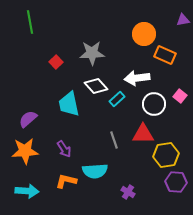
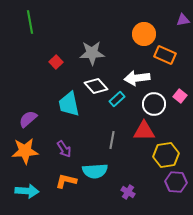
red triangle: moved 1 px right, 3 px up
gray line: moved 2 px left; rotated 30 degrees clockwise
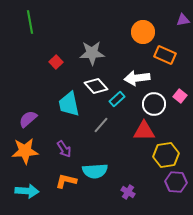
orange circle: moved 1 px left, 2 px up
gray line: moved 11 px left, 15 px up; rotated 30 degrees clockwise
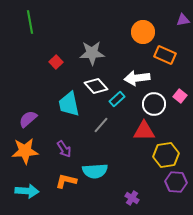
purple cross: moved 4 px right, 6 px down
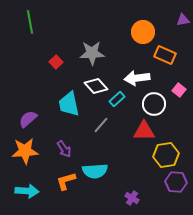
pink square: moved 1 px left, 6 px up
orange L-shape: rotated 30 degrees counterclockwise
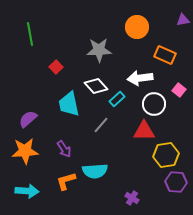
green line: moved 12 px down
orange circle: moved 6 px left, 5 px up
gray star: moved 7 px right, 3 px up
red square: moved 5 px down
white arrow: moved 3 px right
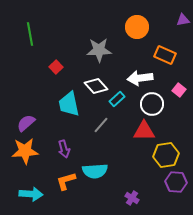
white circle: moved 2 px left
purple semicircle: moved 2 px left, 4 px down
purple arrow: rotated 18 degrees clockwise
cyan arrow: moved 4 px right, 3 px down
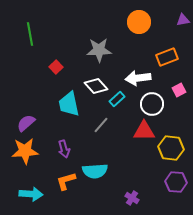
orange circle: moved 2 px right, 5 px up
orange rectangle: moved 2 px right, 2 px down; rotated 45 degrees counterclockwise
white arrow: moved 2 px left
pink square: rotated 24 degrees clockwise
yellow hexagon: moved 5 px right, 7 px up; rotated 15 degrees clockwise
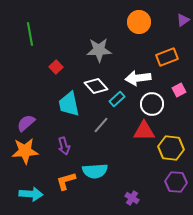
purple triangle: rotated 24 degrees counterclockwise
purple arrow: moved 3 px up
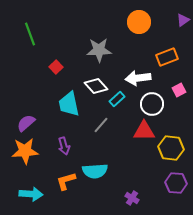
green line: rotated 10 degrees counterclockwise
purple hexagon: moved 1 px down
